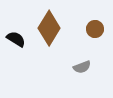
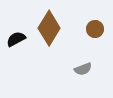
black semicircle: rotated 60 degrees counterclockwise
gray semicircle: moved 1 px right, 2 px down
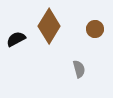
brown diamond: moved 2 px up
gray semicircle: moved 4 px left; rotated 84 degrees counterclockwise
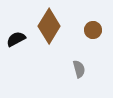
brown circle: moved 2 px left, 1 px down
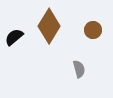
black semicircle: moved 2 px left, 2 px up; rotated 12 degrees counterclockwise
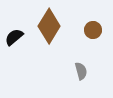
gray semicircle: moved 2 px right, 2 px down
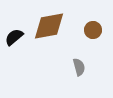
brown diamond: rotated 48 degrees clockwise
gray semicircle: moved 2 px left, 4 px up
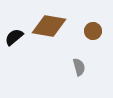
brown diamond: rotated 20 degrees clockwise
brown circle: moved 1 px down
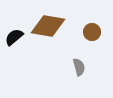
brown diamond: moved 1 px left
brown circle: moved 1 px left, 1 px down
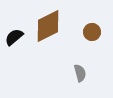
brown diamond: rotated 36 degrees counterclockwise
gray semicircle: moved 1 px right, 6 px down
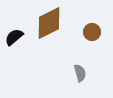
brown diamond: moved 1 px right, 3 px up
